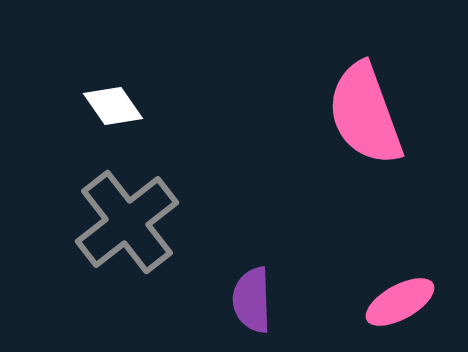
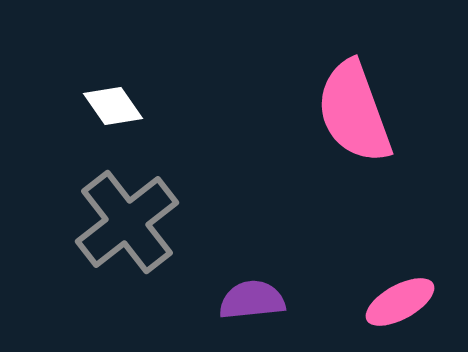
pink semicircle: moved 11 px left, 2 px up
purple semicircle: rotated 86 degrees clockwise
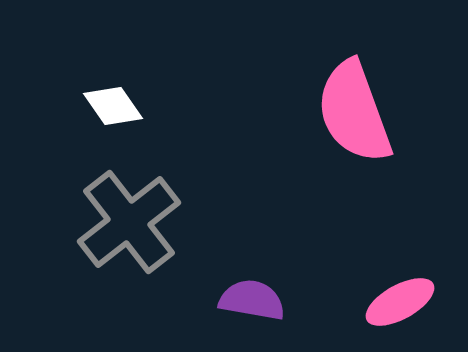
gray cross: moved 2 px right
purple semicircle: rotated 16 degrees clockwise
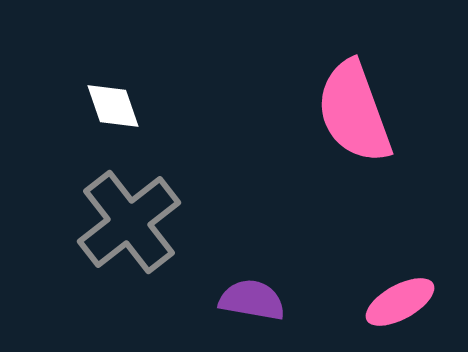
white diamond: rotated 16 degrees clockwise
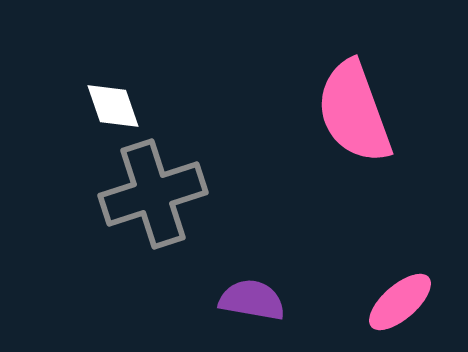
gray cross: moved 24 px right, 28 px up; rotated 20 degrees clockwise
pink ellipse: rotated 12 degrees counterclockwise
